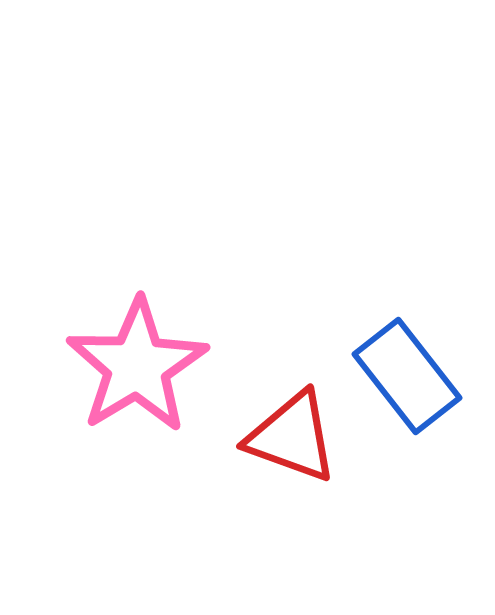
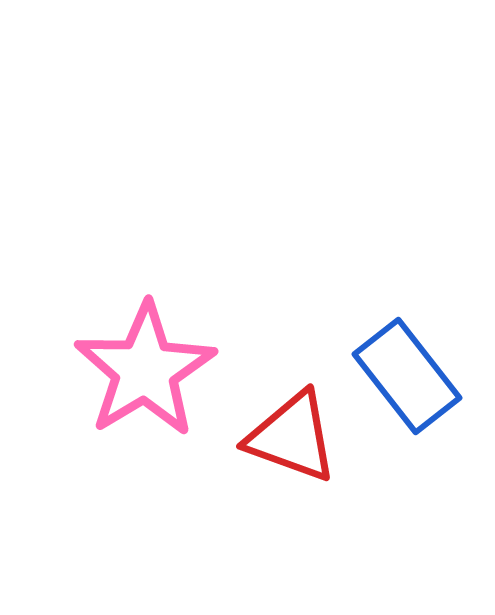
pink star: moved 8 px right, 4 px down
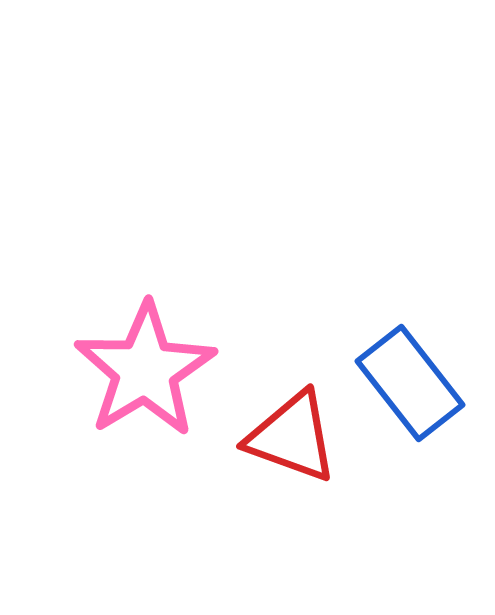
blue rectangle: moved 3 px right, 7 px down
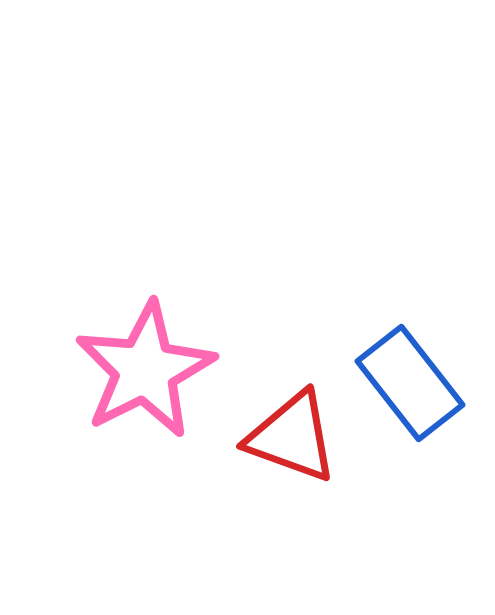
pink star: rotated 4 degrees clockwise
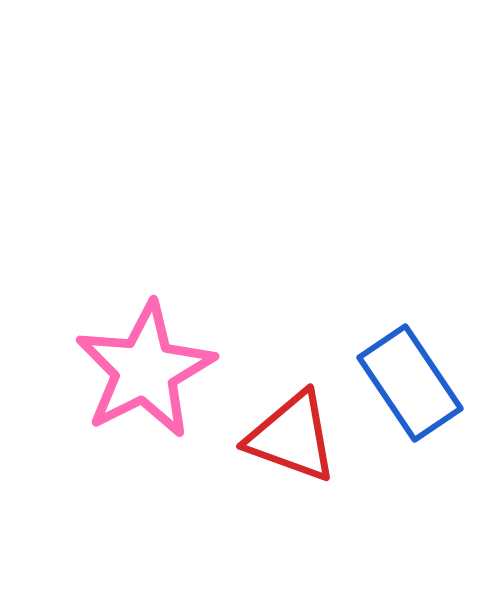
blue rectangle: rotated 4 degrees clockwise
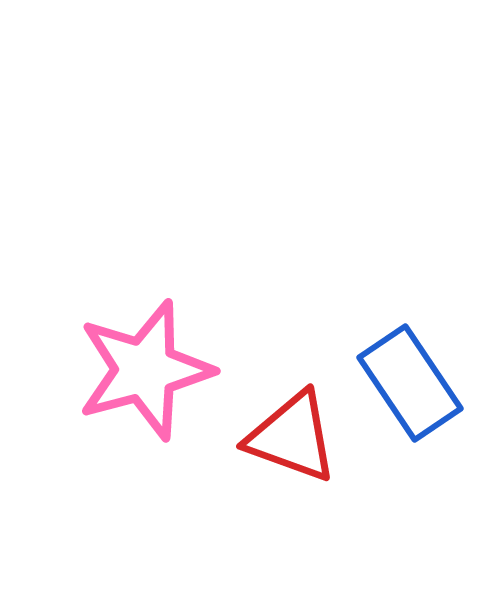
pink star: rotated 12 degrees clockwise
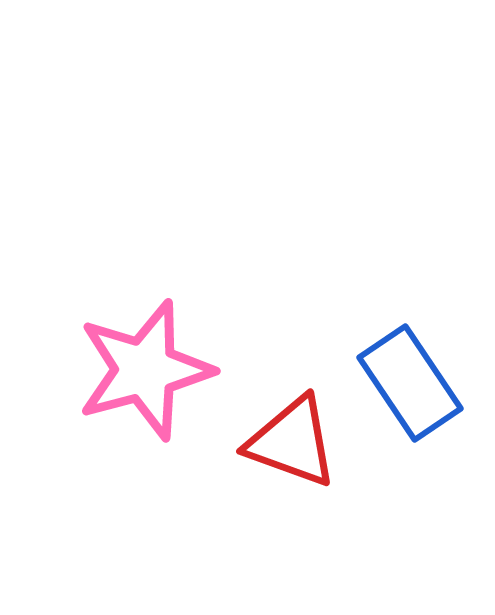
red triangle: moved 5 px down
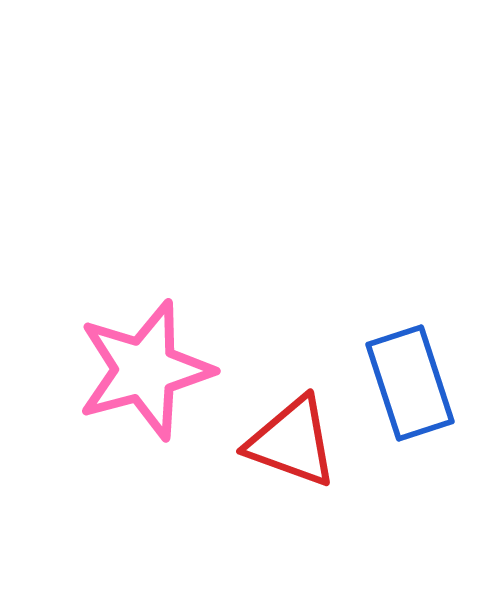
blue rectangle: rotated 16 degrees clockwise
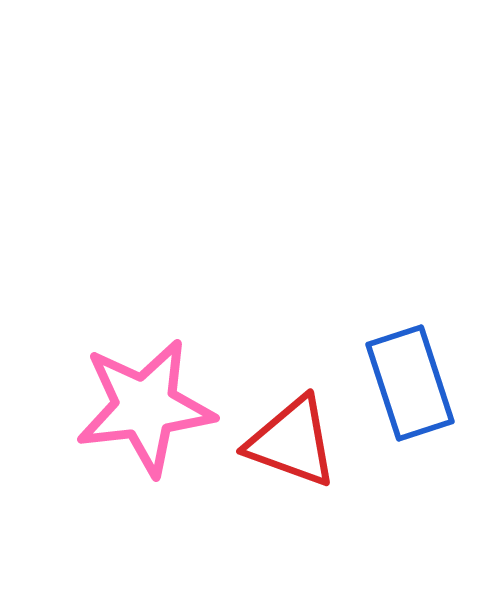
pink star: moved 37 px down; rotated 8 degrees clockwise
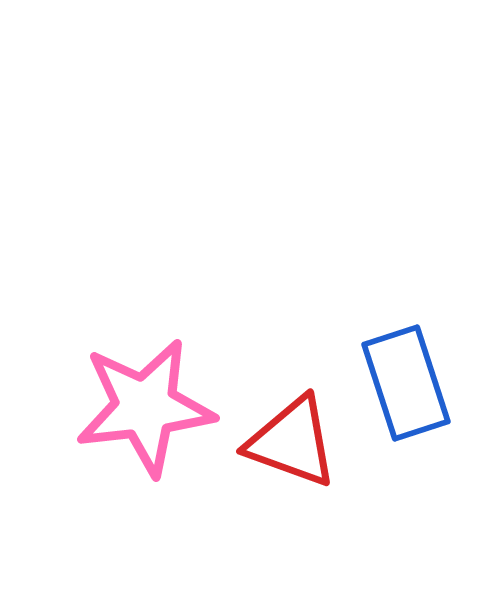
blue rectangle: moved 4 px left
